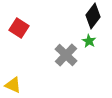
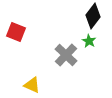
red square: moved 3 px left, 4 px down; rotated 12 degrees counterclockwise
yellow triangle: moved 19 px right
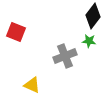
green star: rotated 24 degrees counterclockwise
gray cross: moved 1 px left, 1 px down; rotated 25 degrees clockwise
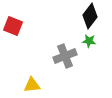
black diamond: moved 3 px left
red square: moved 3 px left, 6 px up
yellow triangle: rotated 30 degrees counterclockwise
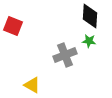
black diamond: rotated 35 degrees counterclockwise
gray cross: moved 1 px up
yellow triangle: rotated 36 degrees clockwise
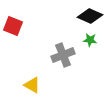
black diamond: rotated 70 degrees counterclockwise
green star: moved 1 px right, 1 px up
gray cross: moved 2 px left
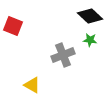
black diamond: rotated 20 degrees clockwise
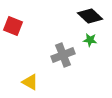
yellow triangle: moved 2 px left, 3 px up
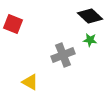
red square: moved 2 px up
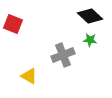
yellow triangle: moved 1 px left, 6 px up
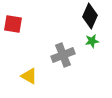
black diamond: rotated 70 degrees clockwise
red square: rotated 12 degrees counterclockwise
green star: moved 2 px right, 1 px down; rotated 16 degrees counterclockwise
